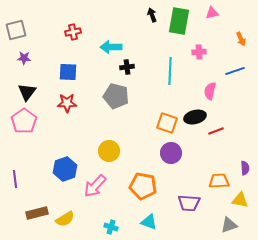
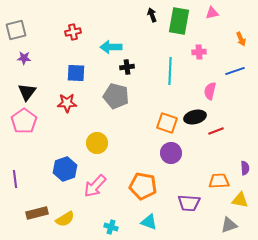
blue square: moved 8 px right, 1 px down
yellow circle: moved 12 px left, 8 px up
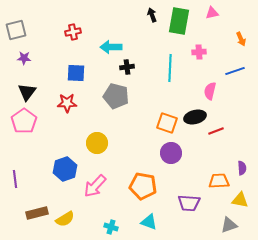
cyan line: moved 3 px up
purple semicircle: moved 3 px left
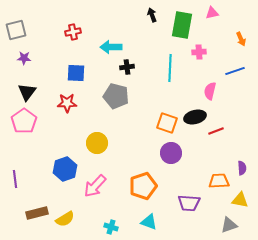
green rectangle: moved 3 px right, 4 px down
orange pentagon: rotated 28 degrees counterclockwise
